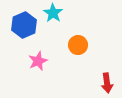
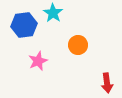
blue hexagon: rotated 15 degrees clockwise
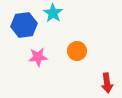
orange circle: moved 1 px left, 6 px down
pink star: moved 4 px up; rotated 18 degrees clockwise
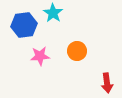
pink star: moved 2 px right, 1 px up
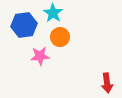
orange circle: moved 17 px left, 14 px up
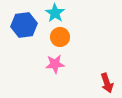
cyan star: moved 2 px right
pink star: moved 15 px right, 8 px down
red arrow: rotated 12 degrees counterclockwise
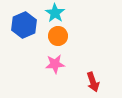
blue hexagon: rotated 15 degrees counterclockwise
orange circle: moved 2 px left, 1 px up
red arrow: moved 14 px left, 1 px up
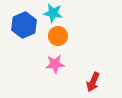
cyan star: moved 2 px left; rotated 24 degrees counterclockwise
red arrow: rotated 42 degrees clockwise
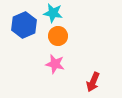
pink star: rotated 18 degrees clockwise
